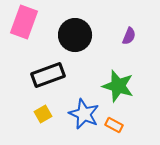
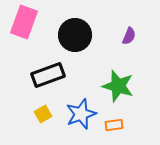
blue star: moved 3 px left; rotated 28 degrees clockwise
orange rectangle: rotated 36 degrees counterclockwise
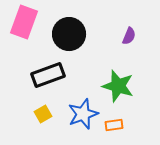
black circle: moved 6 px left, 1 px up
blue star: moved 2 px right
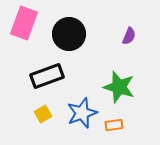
pink rectangle: moved 1 px down
black rectangle: moved 1 px left, 1 px down
green star: moved 1 px right, 1 px down
blue star: moved 1 px left, 1 px up
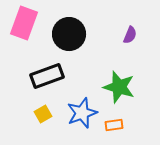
purple semicircle: moved 1 px right, 1 px up
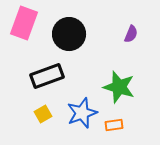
purple semicircle: moved 1 px right, 1 px up
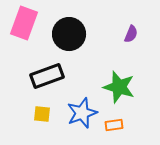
yellow square: moved 1 px left; rotated 36 degrees clockwise
